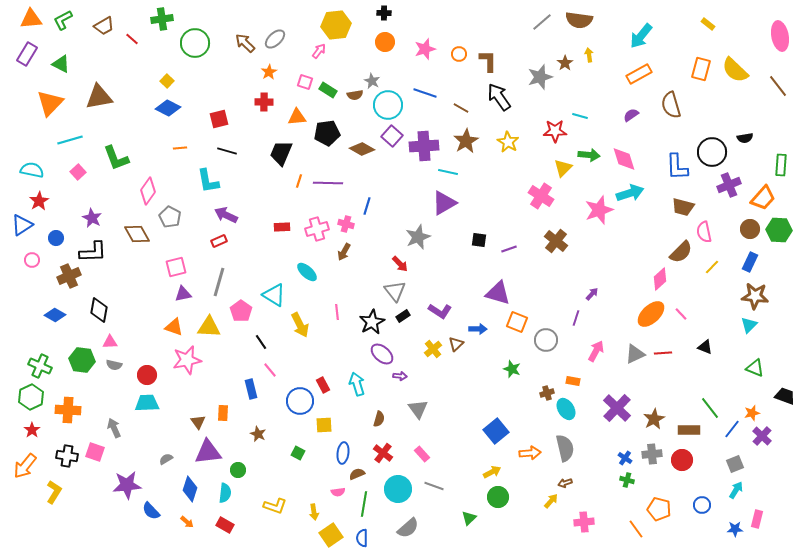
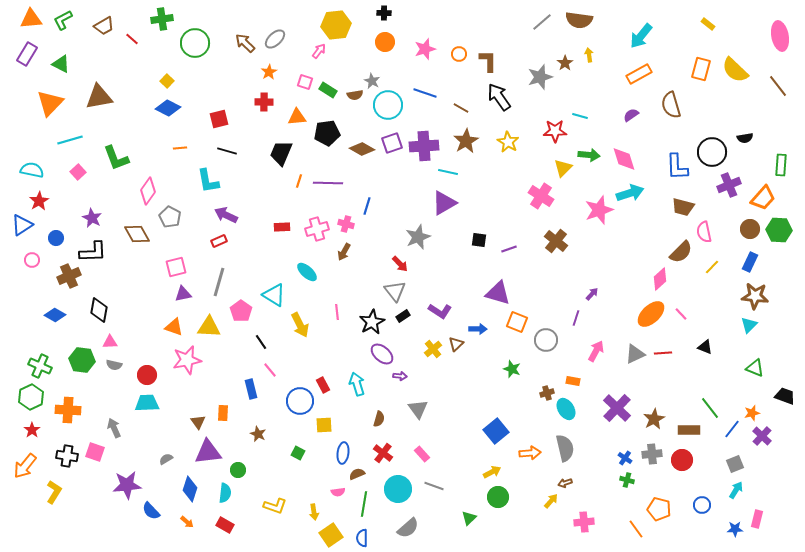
purple square at (392, 136): moved 7 px down; rotated 30 degrees clockwise
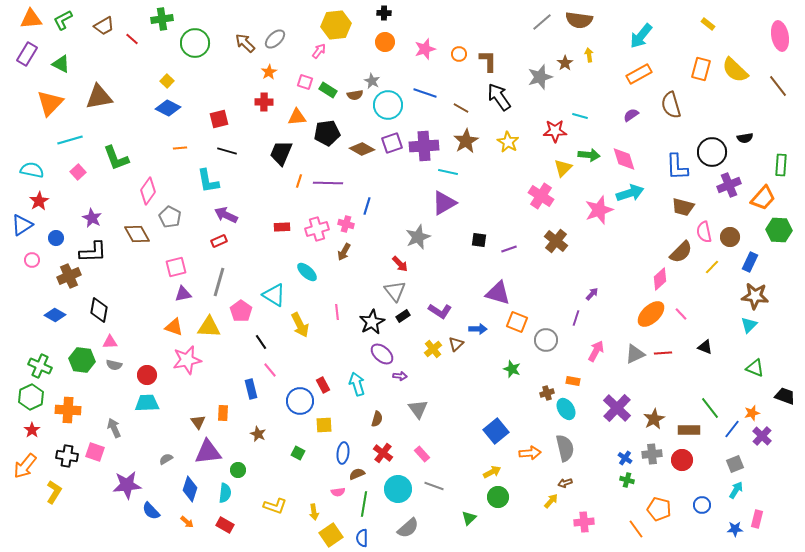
brown circle at (750, 229): moved 20 px left, 8 px down
brown semicircle at (379, 419): moved 2 px left
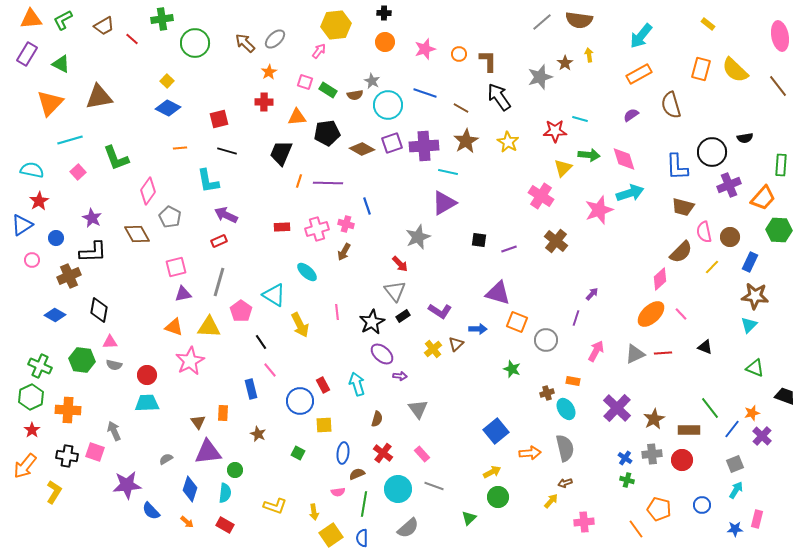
cyan line at (580, 116): moved 3 px down
blue line at (367, 206): rotated 36 degrees counterclockwise
pink star at (187, 360): moved 3 px right, 1 px down; rotated 16 degrees counterclockwise
gray arrow at (114, 428): moved 3 px down
green circle at (238, 470): moved 3 px left
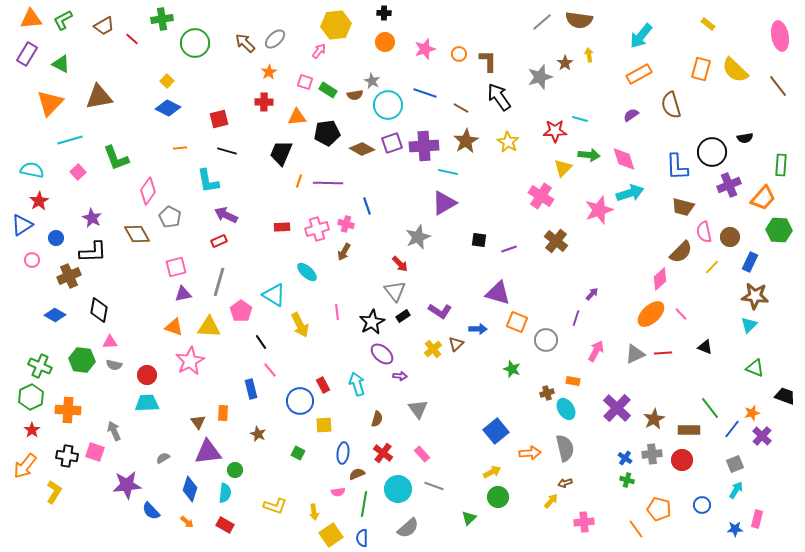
gray semicircle at (166, 459): moved 3 px left, 1 px up
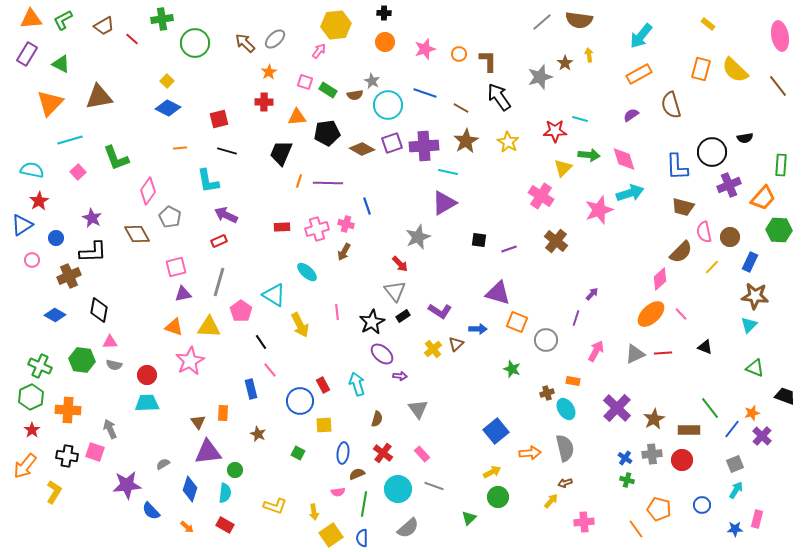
gray arrow at (114, 431): moved 4 px left, 2 px up
gray semicircle at (163, 458): moved 6 px down
orange arrow at (187, 522): moved 5 px down
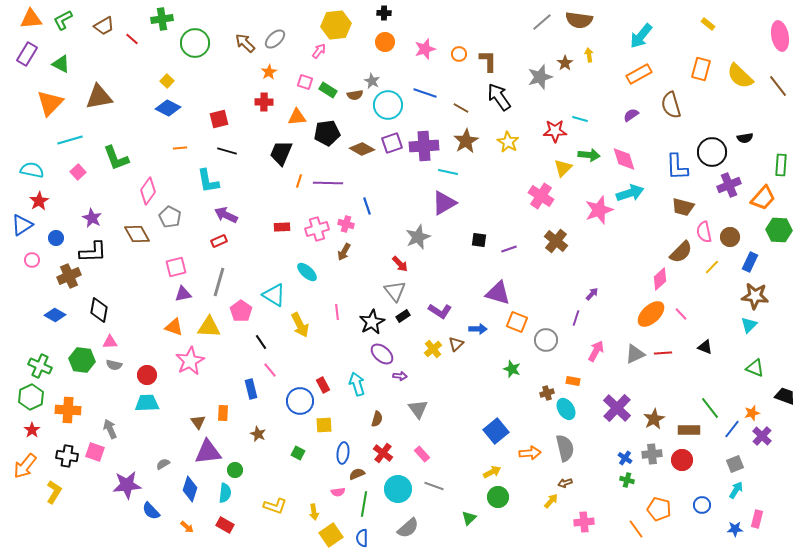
yellow semicircle at (735, 70): moved 5 px right, 6 px down
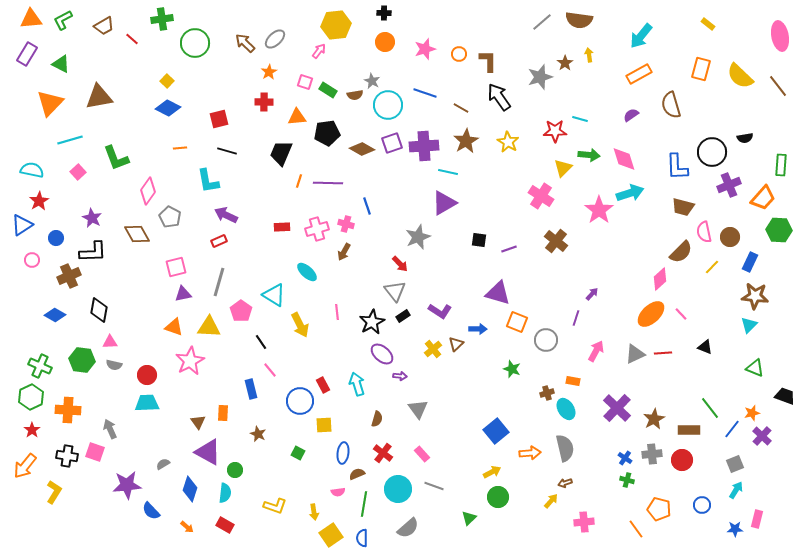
pink star at (599, 210): rotated 16 degrees counterclockwise
purple triangle at (208, 452): rotated 36 degrees clockwise
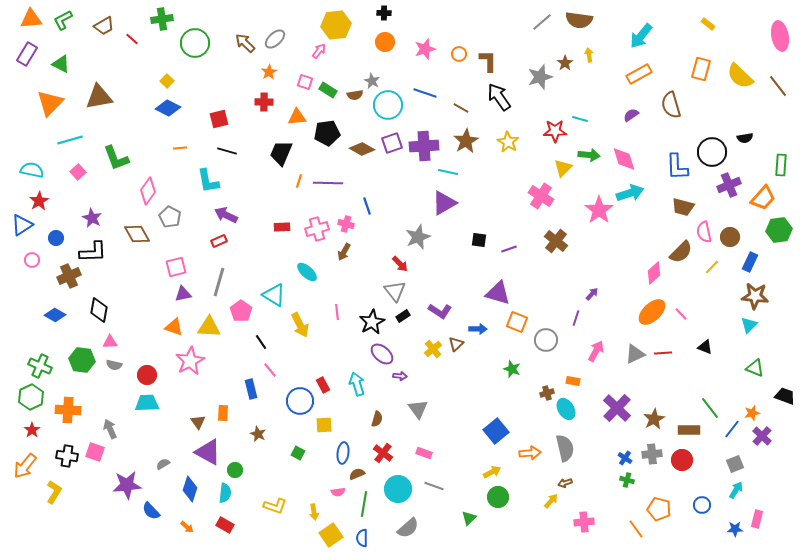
green hexagon at (779, 230): rotated 10 degrees counterclockwise
pink diamond at (660, 279): moved 6 px left, 6 px up
orange ellipse at (651, 314): moved 1 px right, 2 px up
pink rectangle at (422, 454): moved 2 px right, 1 px up; rotated 28 degrees counterclockwise
